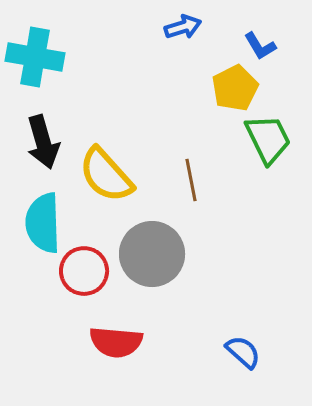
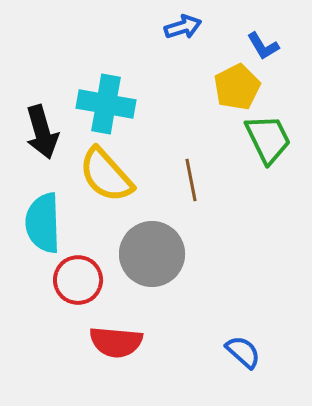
blue L-shape: moved 3 px right
cyan cross: moved 71 px right, 47 px down
yellow pentagon: moved 2 px right, 1 px up
black arrow: moved 1 px left, 10 px up
red circle: moved 6 px left, 9 px down
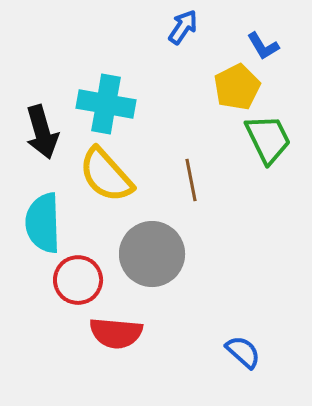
blue arrow: rotated 39 degrees counterclockwise
red semicircle: moved 9 px up
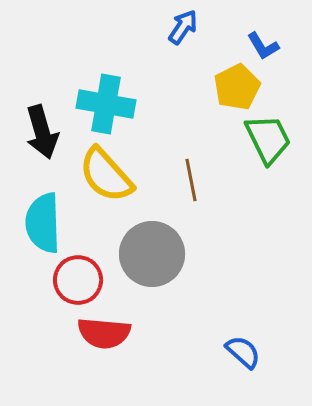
red semicircle: moved 12 px left
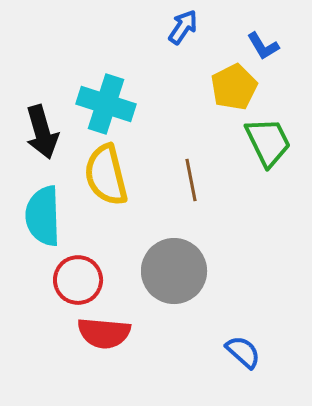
yellow pentagon: moved 3 px left
cyan cross: rotated 8 degrees clockwise
green trapezoid: moved 3 px down
yellow semicircle: rotated 28 degrees clockwise
cyan semicircle: moved 7 px up
gray circle: moved 22 px right, 17 px down
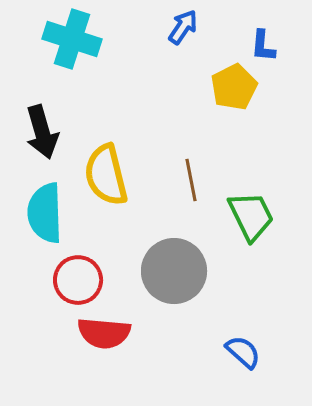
blue L-shape: rotated 36 degrees clockwise
cyan cross: moved 34 px left, 65 px up
green trapezoid: moved 17 px left, 74 px down
cyan semicircle: moved 2 px right, 3 px up
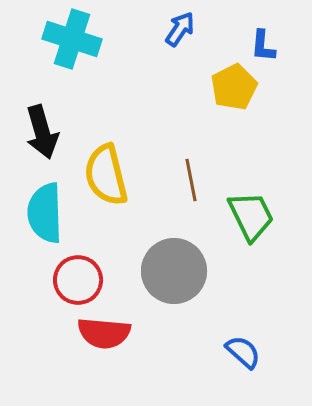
blue arrow: moved 3 px left, 2 px down
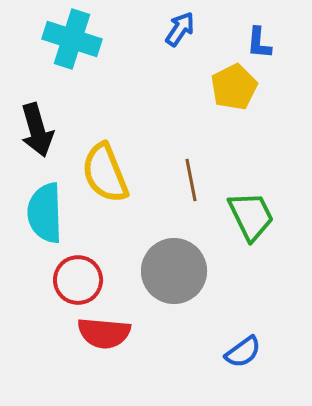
blue L-shape: moved 4 px left, 3 px up
black arrow: moved 5 px left, 2 px up
yellow semicircle: moved 1 px left, 2 px up; rotated 8 degrees counterclockwise
blue semicircle: rotated 102 degrees clockwise
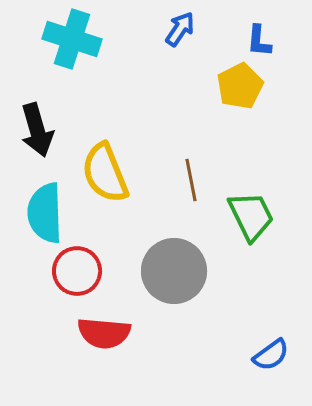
blue L-shape: moved 2 px up
yellow pentagon: moved 6 px right, 1 px up
red circle: moved 1 px left, 9 px up
blue semicircle: moved 28 px right, 3 px down
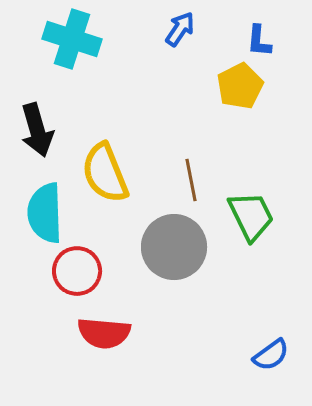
gray circle: moved 24 px up
